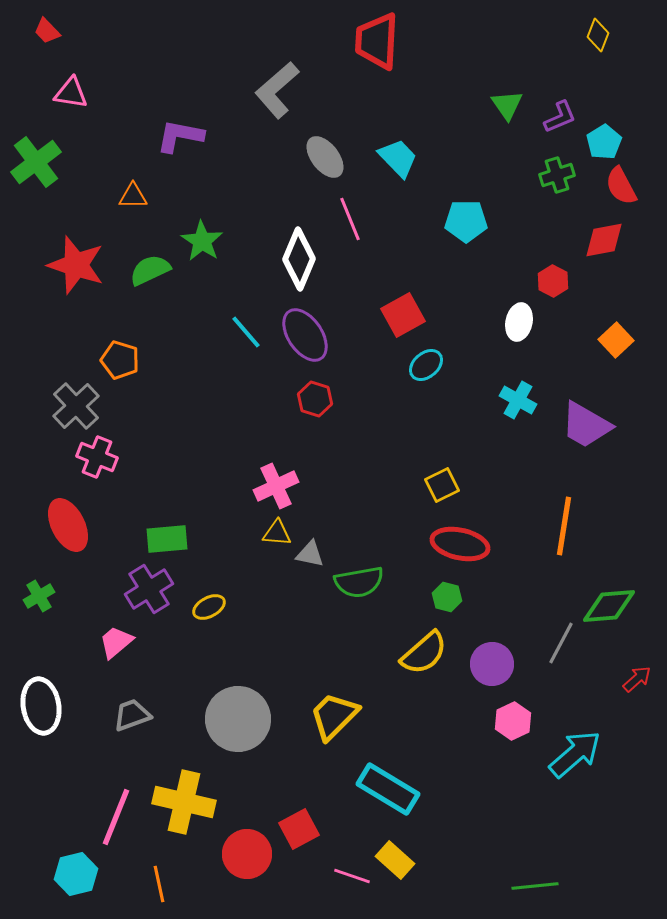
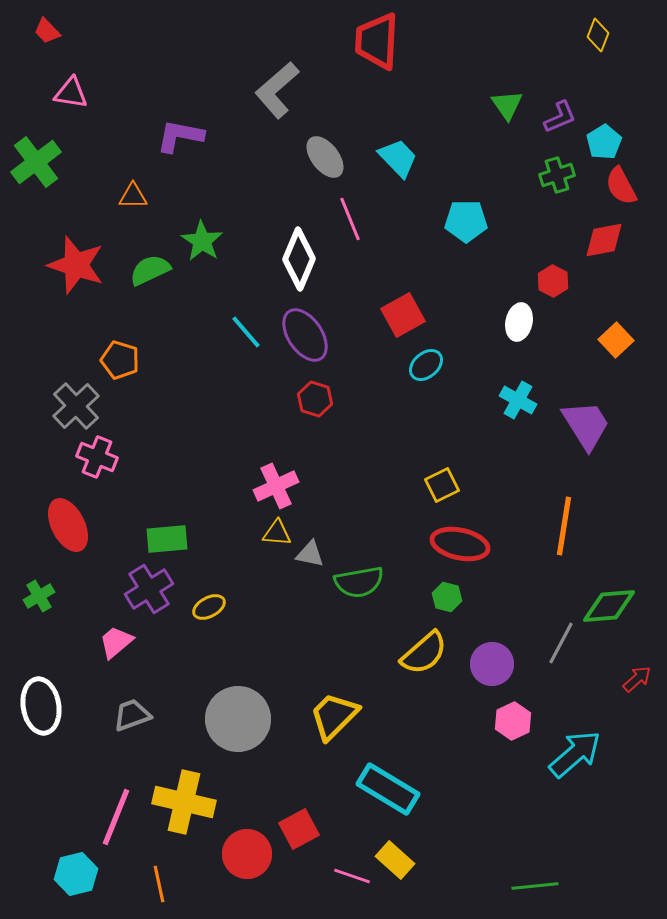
purple trapezoid at (586, 425): rotated 152 degrees counterclockwise
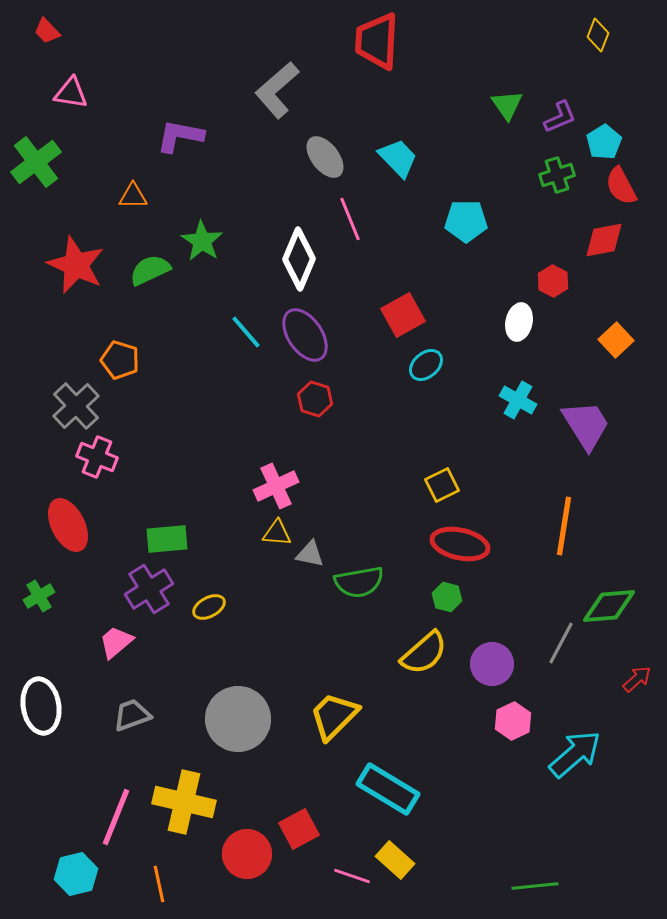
red star at (76, 265): rotated 6 degrees clockwise
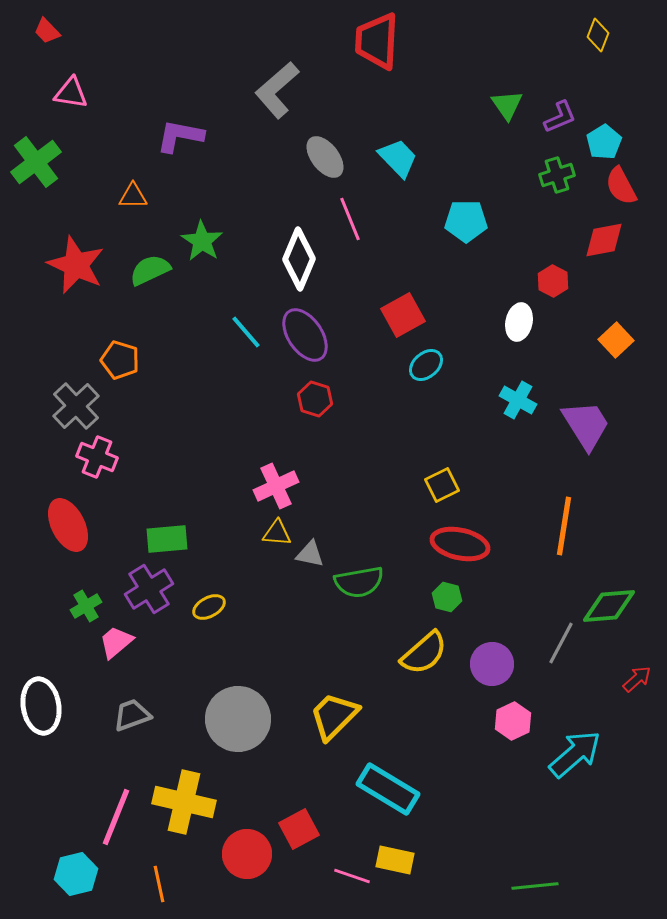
green cross at (39, 596): moved 47 px right, 10 px down
yellow rectangle at (395, 860): rotated 30 degrees counterclockwise
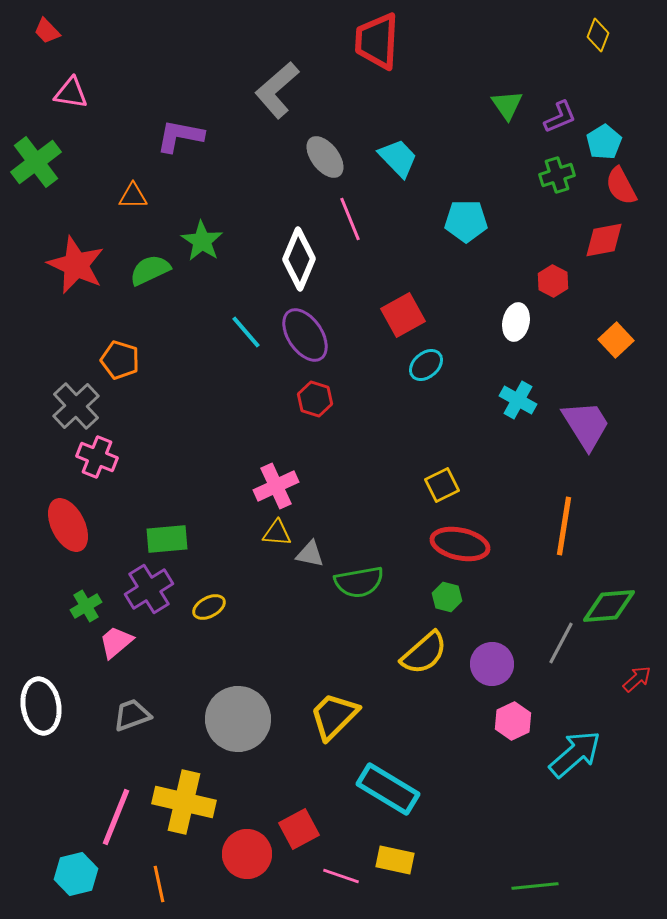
white ellipse at (519, 322): moved 3 px left
pink line at (352, 876): moved 11 px left
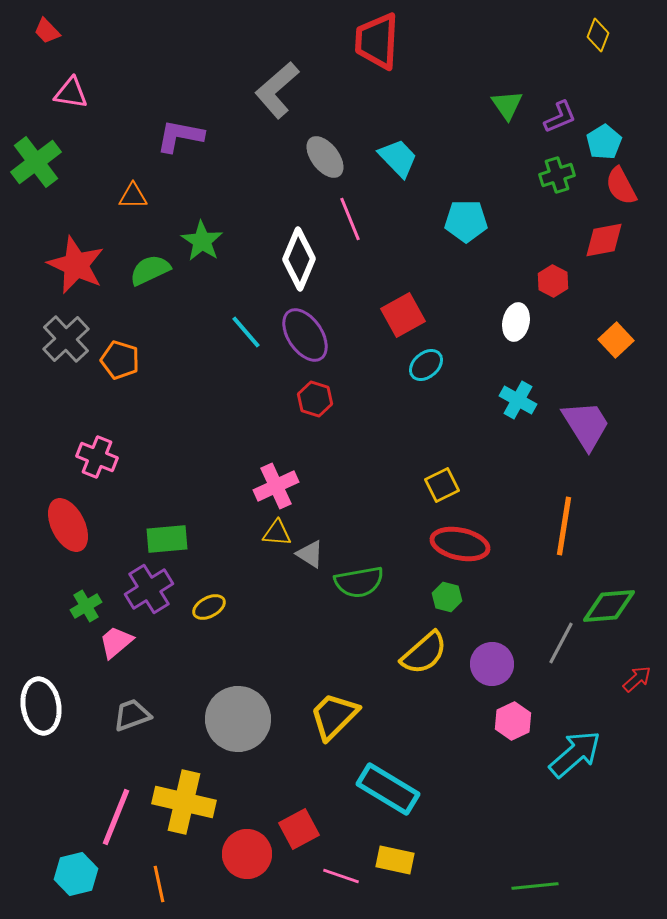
gray cross at (76, 406): moved 10 px left, 67 px up
gray triangle at (310, 554): rotated 20 degrees clockwise
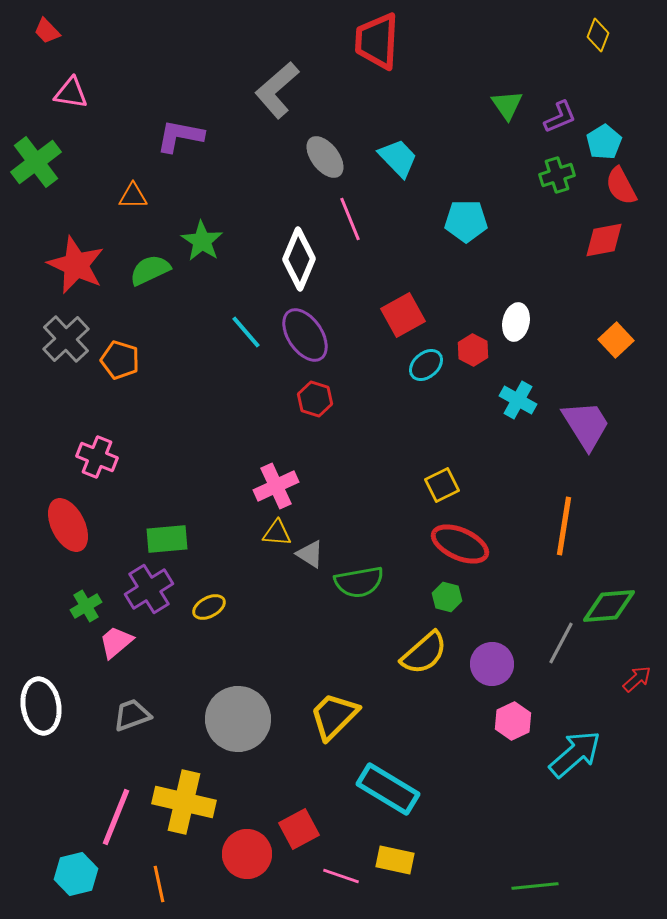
red hexagon at (553, 281): moved 80 px left, 69 px down
red ellipse at (460, 544): rotated 12 degrees clockwise
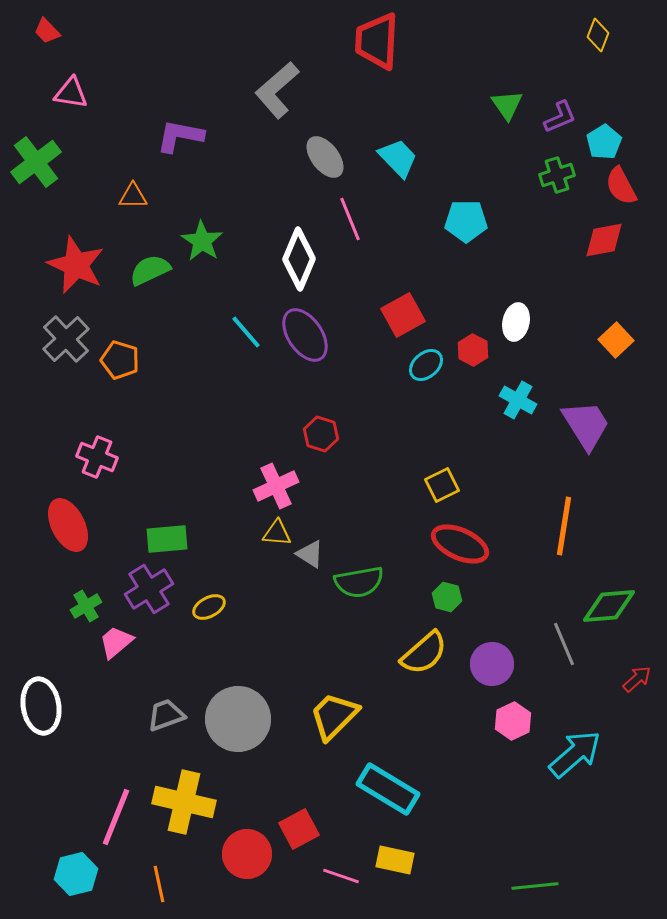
red hexagon at (315, 399): moved 6 px right, 35 px down
gray line at (561, 643): moved 3 px right, 1 px down; rotated 51 degrees counterclockwise
gray trapezoid at (132, 715): moved 34 px right
